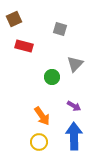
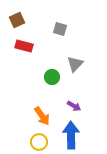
brown square: moved 3 px right, 1 px down
blue arrow: moved 3 px left, 1 px up
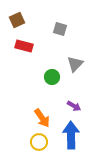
orange arrow: moved 2 px down
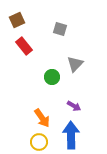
red rectangle: rotated 36 degrees clockwise
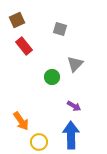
orange arrow: moved 21 px left, 3 px down
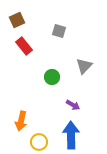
gray square: moved 1 px left, 2 px down
gray triangle: moved 9 px right, 2 px down
purple arrow: moved 1 px left, 1 px up
orange arrow: rotated 48 degrees clockwise
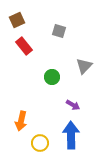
yellow circle: moved 1 px right, 1 px down
